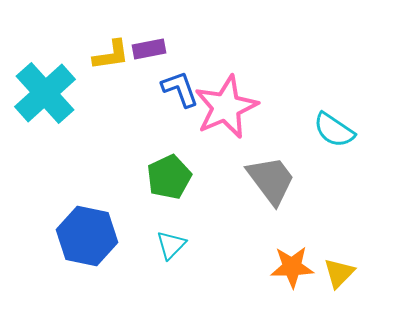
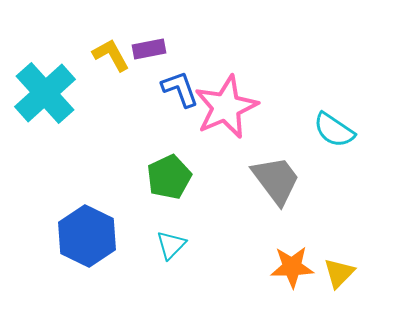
yellow L-shape: rotated 111 degrees counterclockwise
gray trapezoid: moved 5 px right
blue hexagon: rotated 14 degrees clockwise
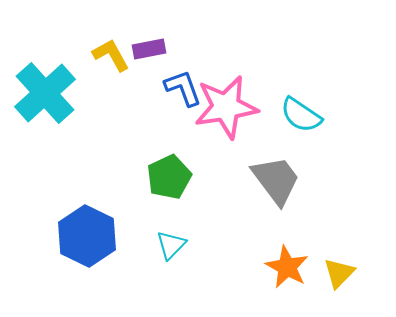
blue L-shape: moved 3 px right, 1 px up
pink star: rotated 14 degrees clockwise
cyan semicircle: moved 33 px left, 15 px up
orange star: moved 5 px left; rotated 30 degrees clockwise
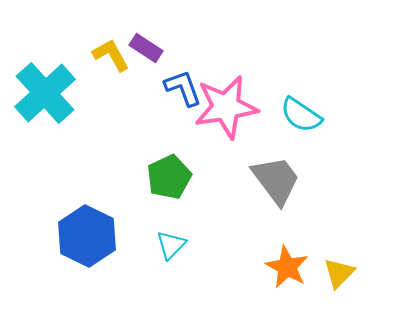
purple rectangle: moved 3 px left, 1 px up; rotated 44 degrees clockwise
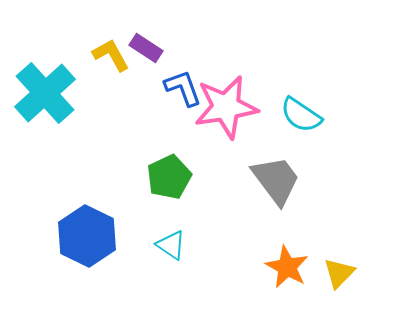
cyan triangle: rotated 40 degrees counterclockwise
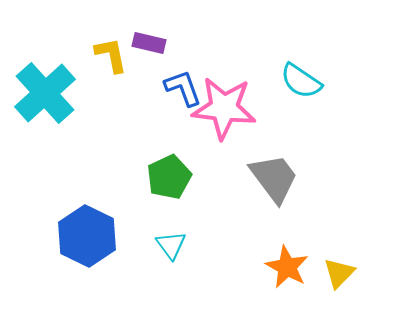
purple rectangle: moved 3 px right, 5 px up; rotated 20 degrees counterclockwise
yellow L-shape: rotated 18 degrees clockwise
pink star: moved 2 px left, 1 px down; rotated 16 degrees clockwise
cyan semicircle: moved 34 px up
gray trapezoid: moved 2 px left, 2 px up
cyan triangle: rotated 20 degrees clockwise
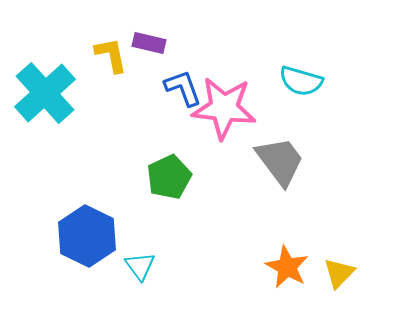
cyan semicircle: rotated 18 degrees counterclockwise
gray trapezoid: moved 6 px right, 17 px up
cyan triangle: moved 31 px left, 21 px down
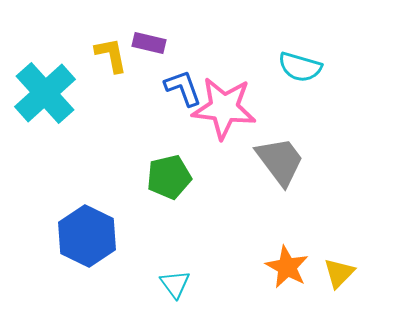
cyan semicircle: moved 1 px left, 14 px up
green pentagon: rotated 12 degrees clockwise
cyan triangle: moved 35 px right, 18 px down
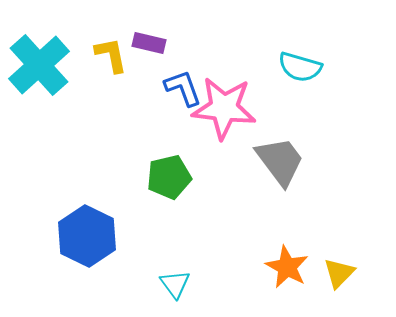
cyan cross: moved 6 px left, 28 px up
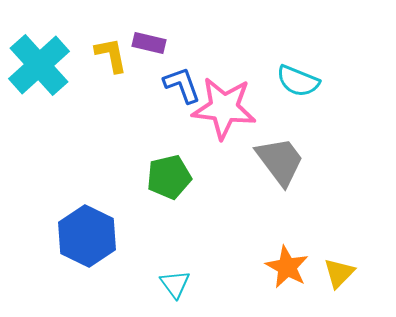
cyan semicircle: moved 2 px left, 14 px down; rotated 6 degrees clockwise
blue L-shape: moved 1 px left, 3 px up
